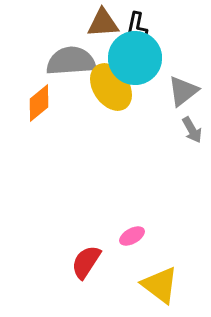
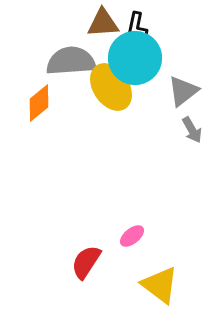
pink ellipse: rotated 10 degrees counterclockwise
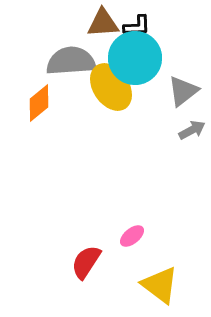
black L-shape: rotated 104 degrees counterclockwise
gray arrow: rotated 88 degrees counterclockwise
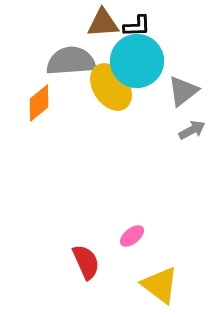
cyan circle: moved 2 px right, 3 px down
red semicircle: rotated 123 degrees clockwise
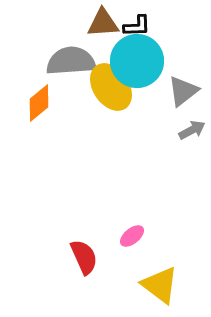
red semicircle: moved 2 px left, 5 px up
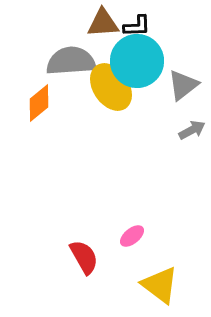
gray triangle: moved 6 px up
red semicircle: rotated 6 degrees counterclockwise
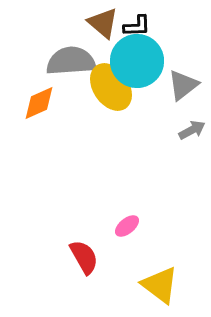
brown triangle: rotated 44 degrees clockwise
orange diamond: rotated 15 degrees clockwise
pink ellipse: moved 5 px left, 10 px up
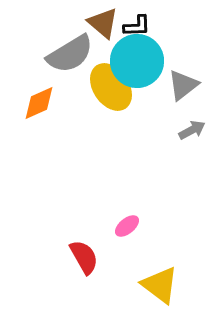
gray semicircle: moved 1 px left, 7 px up; rotated 153 degrees clockwise
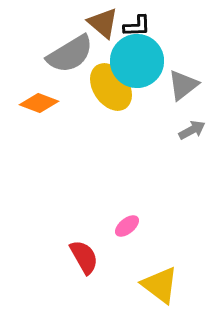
orange diamond: rotated 45 degrees clockwise
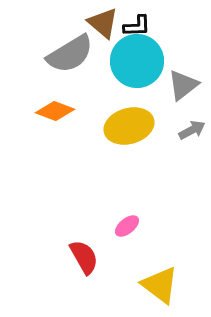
yellow ellipse: moved 18 px right, 39 px down; rotated 72 degrees counterclockwise
orange diamond: moved 16 px right, 8 px down
